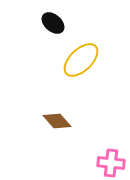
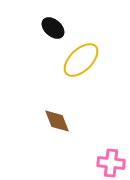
black ellipse: moved 5 px down
brown diamond: rotated 20 degrees clockwise
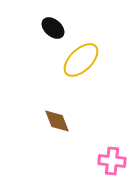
pink cross: moved 1 px right, 2 px up
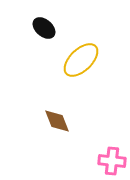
black ellipse: moved 9 px left
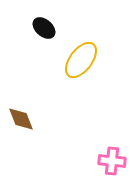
yellow ellipse: rotated 9 degrees counterclockwise
brown diamond: moved 36 px left, 2 px up
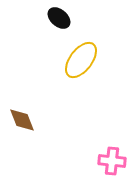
black ellipse: moved 15 px right, 10 px up
brown diamond: moved 1 px right, 1 px down
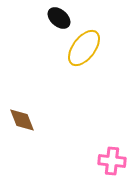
yellow ellipse: moved 3 px right, 12 px up
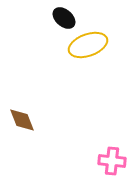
black ellipse: moved 5 px right
yellow ellipse: moved 4 px right, 3 px up; rotated 33 degrees clockwise
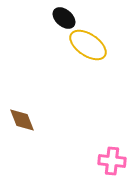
yellow ellipse: rotated 54 degrees clockwise
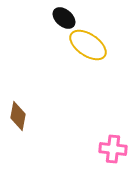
brown diamond: moved 4 px left, 4 px up; rotated 32 degrees clockwise
pink cross: moved 1 px right, 12 px up
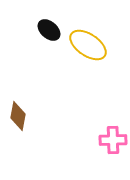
black ellipse: moved 15 px left, 12 px down
pink cross: moved 9 px up; rotated 8 degrees counterclockwise
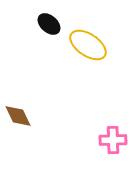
black ellipse: moved 6 px up
brown diamond: rotated 36 degrees counterclockwise
